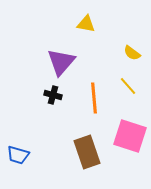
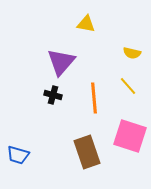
yellow semicircle: rotated 24 degrees counterclockwise
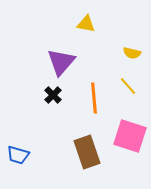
black cross: rotated 30 degrees clockwise
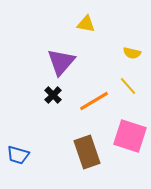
orange line: moved 3 px down; rotated 64 degrees clockwise
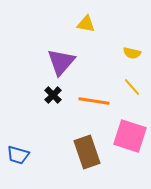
yellow line: moved 4 px right, 1 px down
orange line: rotated 40 degrees clockwise
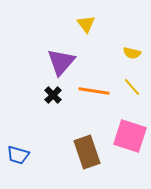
yellow triangle: rotated 42 degrees clockwise
orange line: moved 10 px up
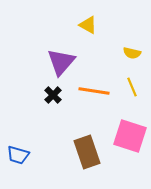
yellow triangle: moved 2 px right, 1 px down; rotated 24 degrees counterclockwise
yellow line: rotated 18 degrees clockwise
